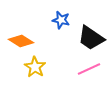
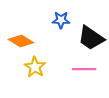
blue star: rotated 12 degrees counterclockwise
pink line: moved 5 px left; rotated 25 degrees clockwise
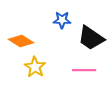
blue star: moved 1 px right
pink line: moved 1 px down
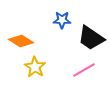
pink line: rotated 30 degrees counterclockwise
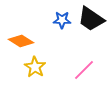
black trapezoid: moved 19 px up
pink line: rotated 15 degrees counterclockwise
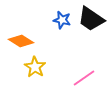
blue star: rotated 12 degrees clockwise
pink line: moved 8 px down; rotated 10 degrees clockwise
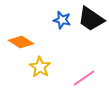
orange diamond: moved 1 px down
yellow star: moved 5 px right
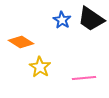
blue star: rotated 18 degrees clockwise
pink line: rotated 30 degrees clockwise
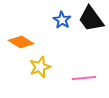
black trapezoid: rotated 20 degrees clockwise
yellow star: rotated 20 degrees clockwise
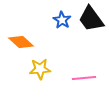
orange diamond: rotated 10 degrees clockwise
yellow star: moved 2 px down; rotated 15 degrees clockwise
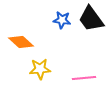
blue star: rotated 24 degrees counterclockwise
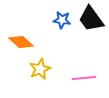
yellow star: rotated 20 degrees counterclockwise
